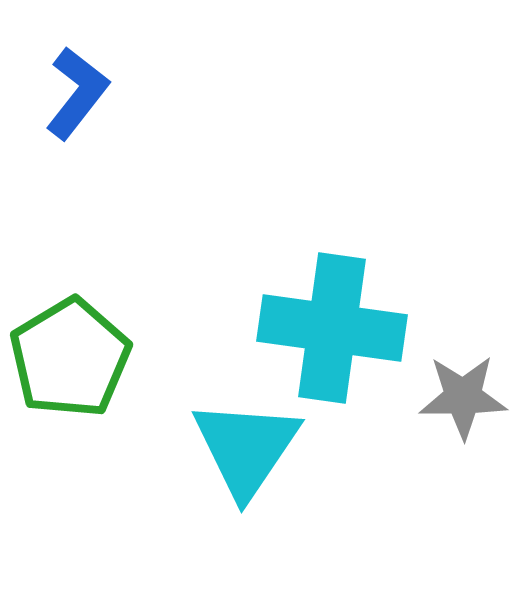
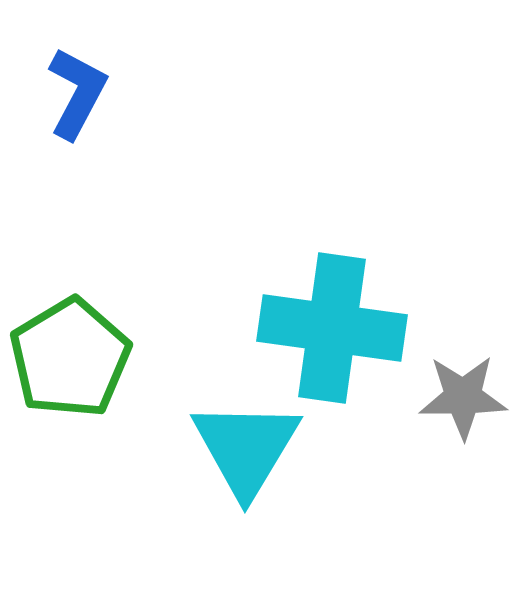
blue L-shape: rotated 10 degrees counterclockwise
cyan triangle: rotated 3 degrees counterclockwise
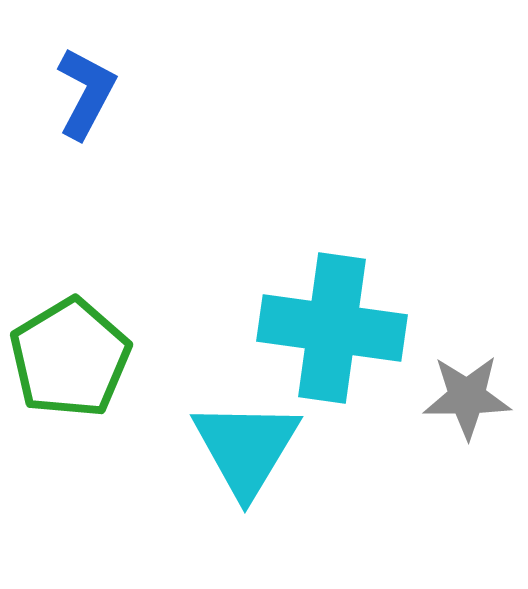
blue L-shape: moved 9 px right
gray star: moved 4 px right
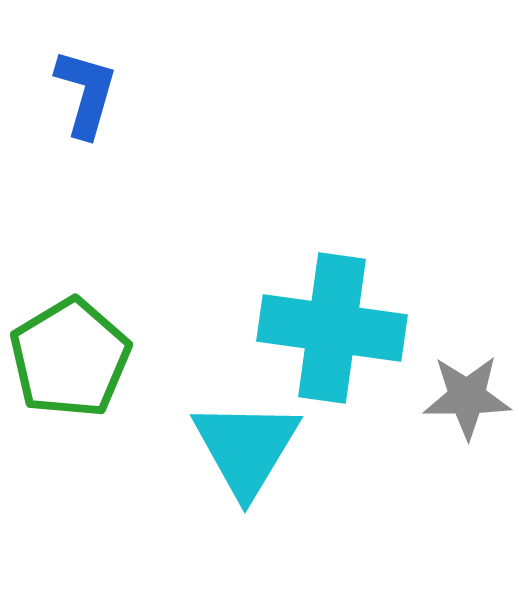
blue L-shape: rotated 12 degrees counterclockwise
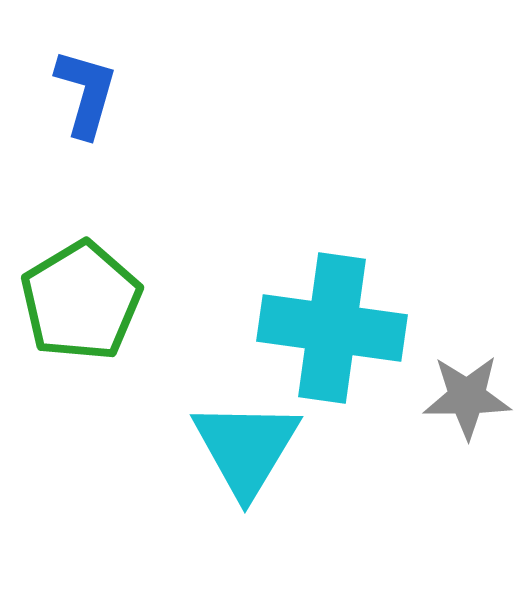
green pentagon: moved 11 px right, 57 px up
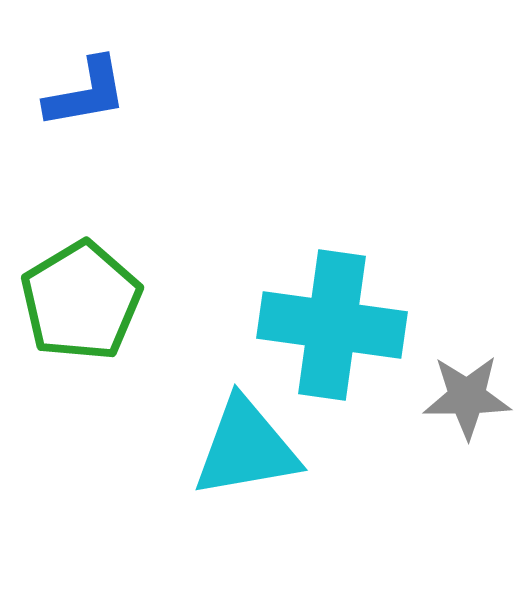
blue L-shape: rotated 64 degrees clockwise
cyan cross: moved 3 px up
cyan triangle: rotated 49 degrees clockwise
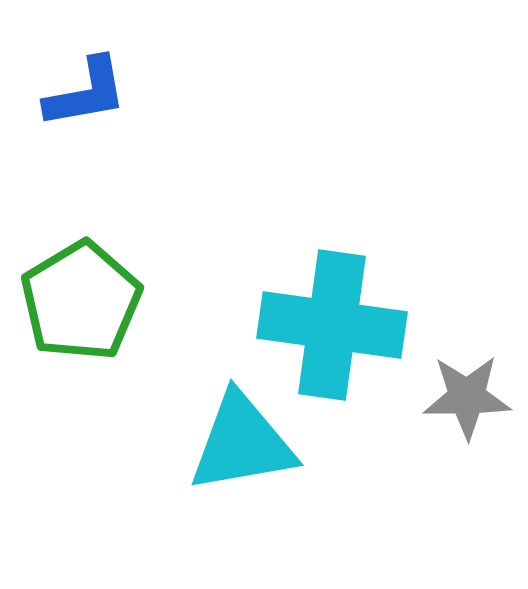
cyan triangle: moved 4 px left, 5 px up
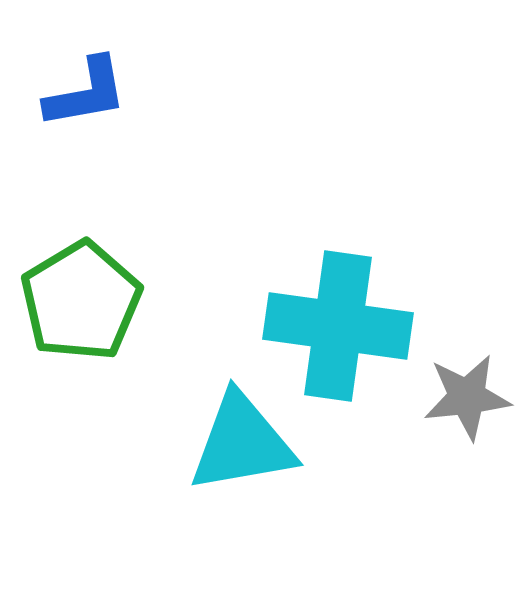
cyan cross: moved 6 px right, 1 px down
gray star: rotated 6 degrees counterclockwise
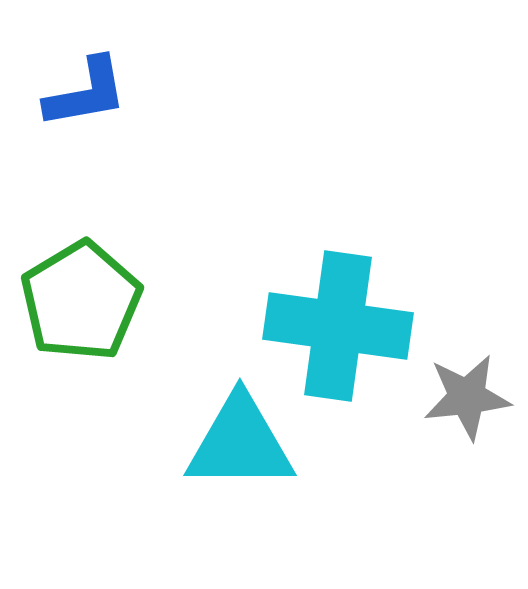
cyan triangle: moved 2 px left; rotated 10 degrees clockwise
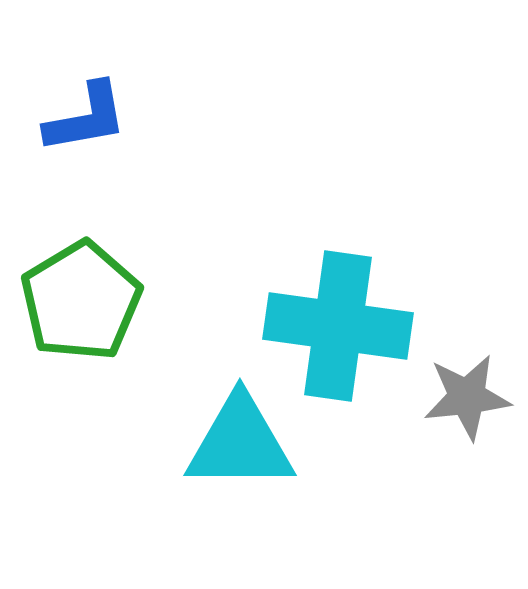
blue L-shape: moved 25 px down
